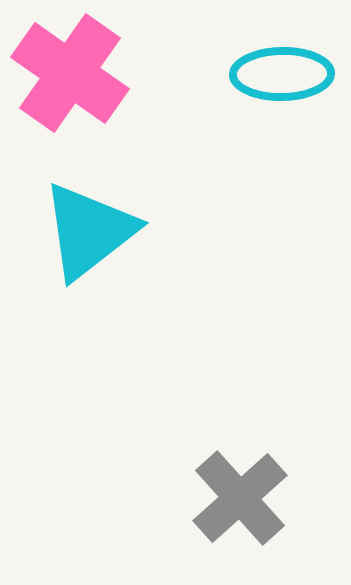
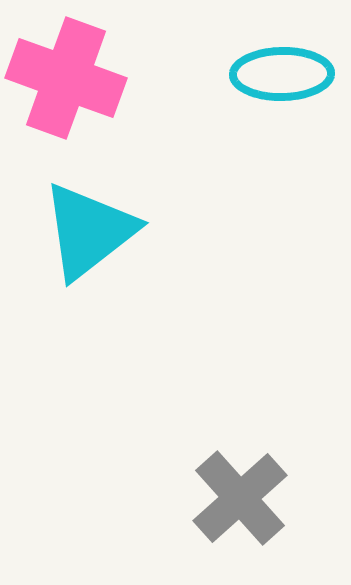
pink cross: moved 4 px left, 5 px down; rotated 15 degrees counterclockwise
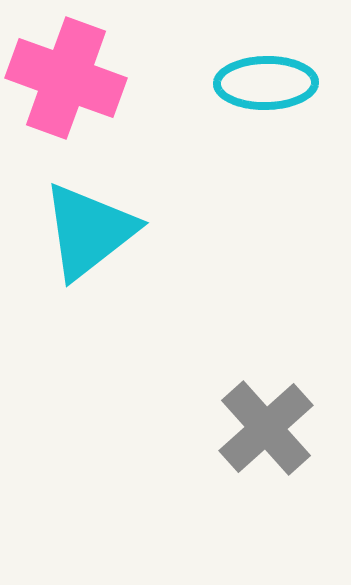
cyan ellipse: moved 16 px left, 9 px down
gray cross: moved 26 px right, 70 px up
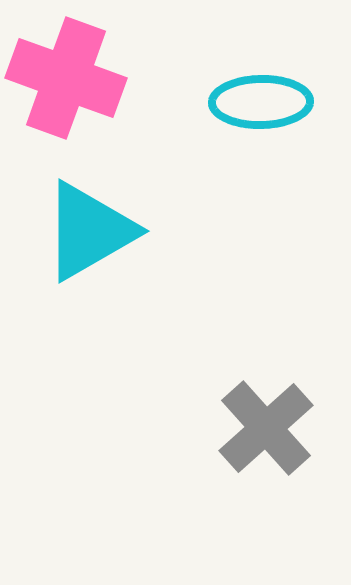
cyan ellipse: moved 5 px left, 19 px down
cyan triangle: rotated 8 degrees clockwise
